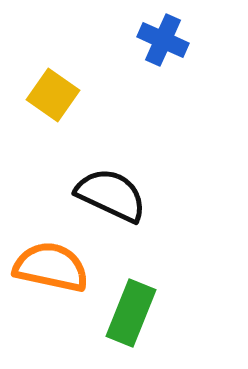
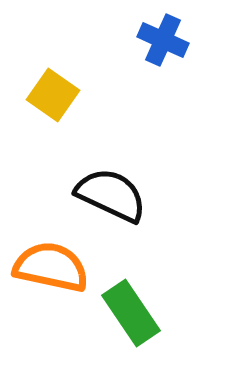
green rectangle: rotated 56 degrees counterclockwise
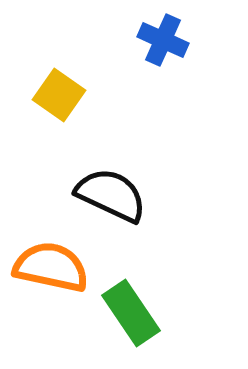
yellow square: moved 6 px right
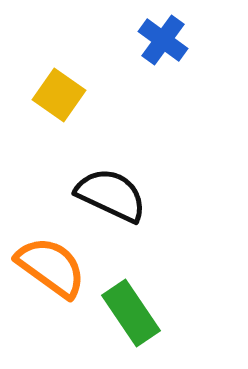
blue cross: rotated 12 degrees clockwise
orange semicircle: rotated 24 degrees clockwise
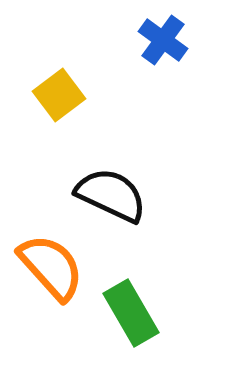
yellow square: rotated 18 degrees clockwise
orange semicircle: rotated 12 degrees clockwise
green rectangle: rotated 4 degrees clockwise
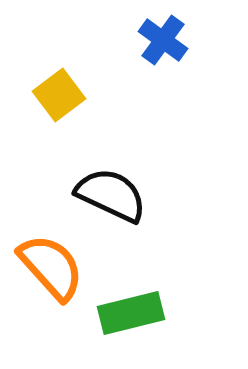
green rectangle: rotated 74 degrees counterclockwise
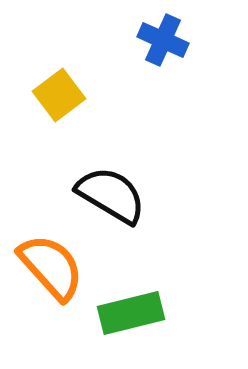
blue cross: rotated 12 degrees counterclockwise
black semicircle: rotated 6 degrees clockwise
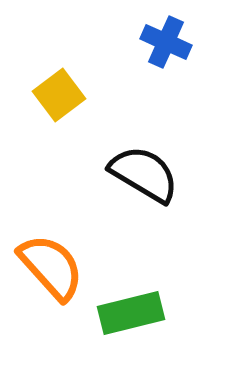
blue cross: moved 3 px right, 2 px down
black semicircle: moved 33 px right, 21 px up
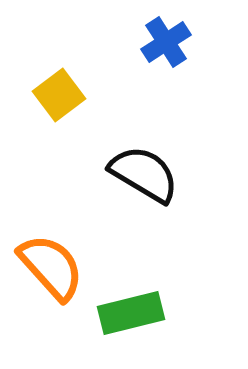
blue cross: rotated 33 degrees clockwise
